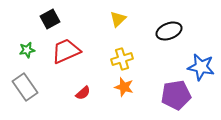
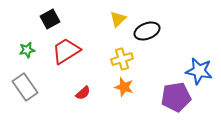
black ellipse: moved 22 px left
red trapezoid: rotated 8 degrees counterclockwise
blue star: moved 2 px left, 4 px down
purple pentagon: moved 2 px down
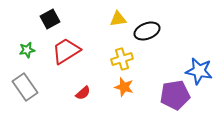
yellow triangle: rotated 36 degrees clockwise
purple pentagon: moved 1 px left, 2 px up
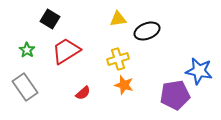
black square: rotated 30 degrees counterclockwise
green star: rotated 28 degrees counterclockwise
yellow cross: moved 4 px left
orange star: moved 2 px up
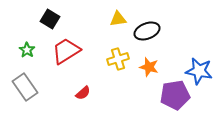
orange star: moved 25 px right, 18 px up
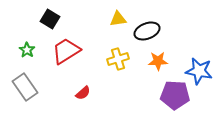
orange star: moved 9 px right, 6 px up; rotated 18 degrees counterclockwise
purple pentagon: rotated 12 degrees clockwise
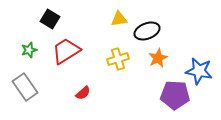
yellow triangle: moved 1 px right
green star: moved 2 px right; rotated 21 degrees clockwise
orange star: moved 3 px up; rotated 24 degrees counterclockwise
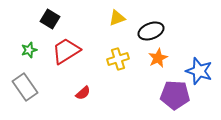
yellow triangle: moved 2 px left, 1 px up; rotated 12 degrees counterclockwise
black ellipse: moved 4 px right
blue star: rotated 8 degrees clockwise
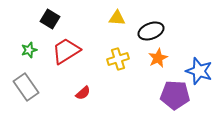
yellow triangle: rotated 24 degrees clockwise
gray rectangle: moved 1 px right
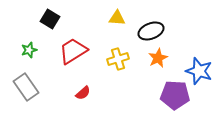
red trapezoid: moved 7 px right
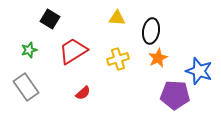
black ellipse: rotated 60 degrees counterclockwise
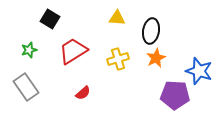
orange star: moved 2 px left
